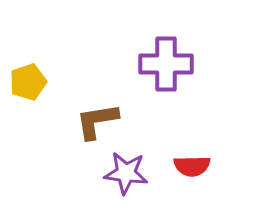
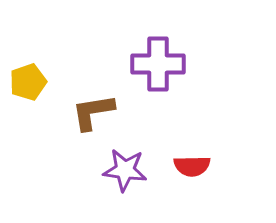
purple cross: moved 8 px left
brown L-shape: moved 4 px left, 9 px up
purple star: moved 1 px left, 3 px up
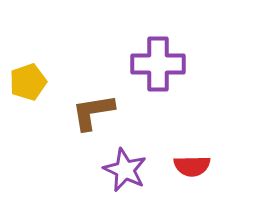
purple star: rotated 18 degrees clockwise
